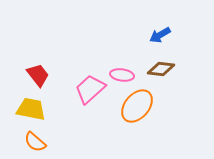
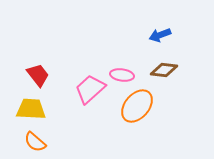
blue arrow: rotated 10 degrees clockwise
brown diamond: moved 3 px right, 1 px down
yellow trapezoid: rotated 8 degrees counterclockwise
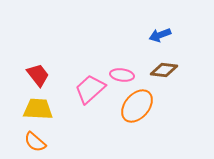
yellow trapezoid: moved 7 px right
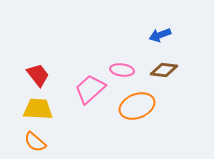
pink ellipse: moved 5 px up
orange ellipse: rotated 28 degrees clockwise
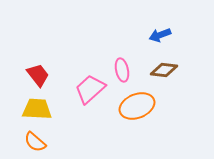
pink ellipse: rotated 70 degrees clockwise
yellow trapezoid: moved 1 px left
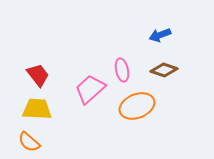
brown diamond: rotated 12 degrees clockwise
orange semicircle: moved 6 px left
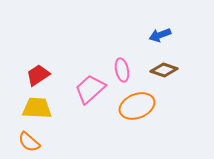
red trapezoid: rotated 85 degrees counterclockwise
yellow trapezoid: moved 1 px up
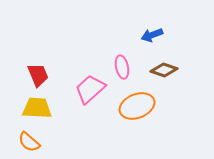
blue arrow: moved 8 px left
pink ellipse: moved 3 px up
red trapezoid: rotated 100 degrees clockwise
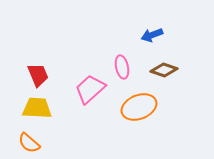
orange ellipse: moved 2 px right, 1 px down
orange semicircle: moved 1 px down
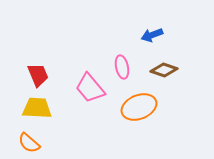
pink trapezoid: moved 1 px up; rotated 88 degrees counterclockwise
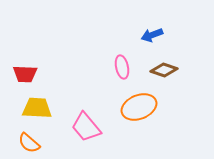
red trapezoid: moved 13 px left, 1 px up; rotated 115 degrees clockwise
pink trapezoid: moved 4 px left, 39 px down
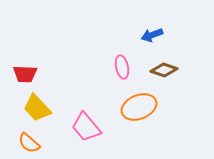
yellow trapezoid: rotated 136 degrees counterclockwise
